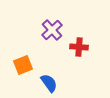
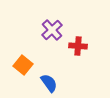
red cross: moved 1 px left, 1 px up
orange square: rotated 30 degrees counterclockwise
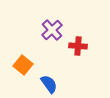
blue semicircle: moved 1 px down
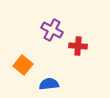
purple cross: rotated 20 degrees counterclockwise
blue semicircle: rotated 60 degrees counterclockwise
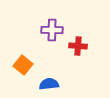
purple cross: rotated 25 degrees counterclockwise
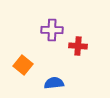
blue semicircle: moved 5 px right, 1 px up
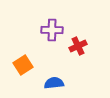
red cross: rotated 30 degrees counterclockwise
orange square: rotated 18 degrees clockwise
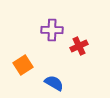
red cross: moved 1 px right
blue semicircle: rotated 36 degrees clockwise
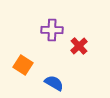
red cross: rotated 18 degrees counterclockwise
orange square: rotated 24 degrees counterclockwise
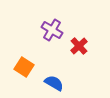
purple cross: rotated 30 degrees clockwise
orange square: moved 1 px right, 2 px down
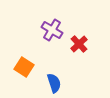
red cross: moved 2 px up
blue semicircle: rotated 42 degrees clockwise
